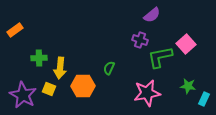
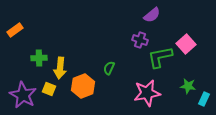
orange hexagon: rotated 20 degrees counterclockwise
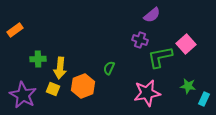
green cross: moved 1 px left, 1 px down
yellow square: moved 4 px right
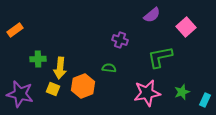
purple cross: moved 20 px left
pink square: moved 17 px up
green semicircle: rotated 72 degrees clockwise
green star: moved 6 px left, 6 px down; rotated 28 degrees counterclockwise
purple star: moved 3 px left, 1 px up; rotated 16 degrees counterclockwise
cyan rectangle: moved 1 px right, 1 px down
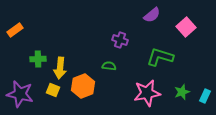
green L-shape: rotated 28 degrees clockwise
green semicircle: moved 2 px up
yellow square: moved 1 px down
cyan rectangle: moved 4 px up
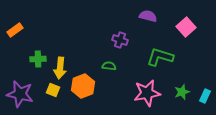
purple semicircle: moved 4 px left, 1 px down; rotated 126 degrees counterclockwise
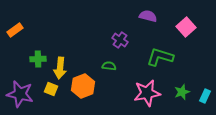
purple cross: rotated 14 degrees clockwise
yellow square: moved 2 px left, 1 px up
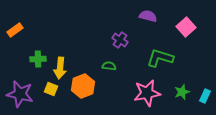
green L-shape: moved 1 px down
